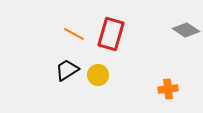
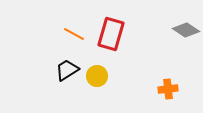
yellow circle: moved 1 px left, 1 px down
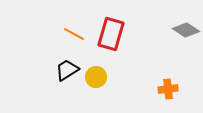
yellow circle: moved 1 px left, 1 px down
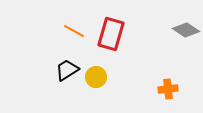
orange line: moved 3 px up
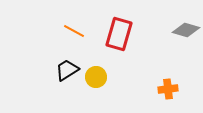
gray diamond: rotated 16 degrees counterclockwise
red rectangle: moved 8 px right
